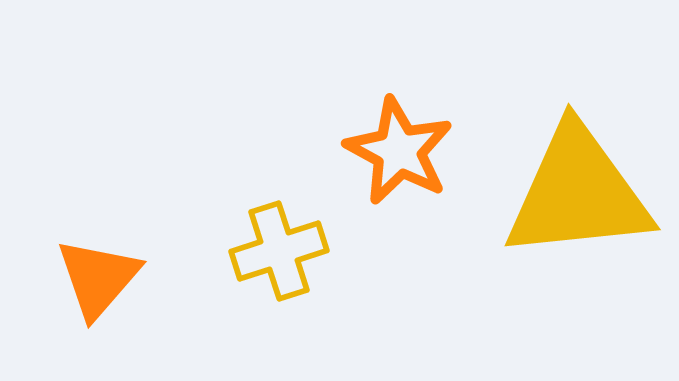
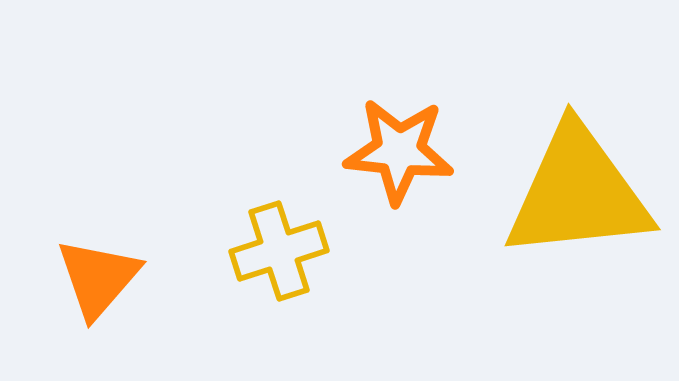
orange star: rotated 22 degrees counterclockwise
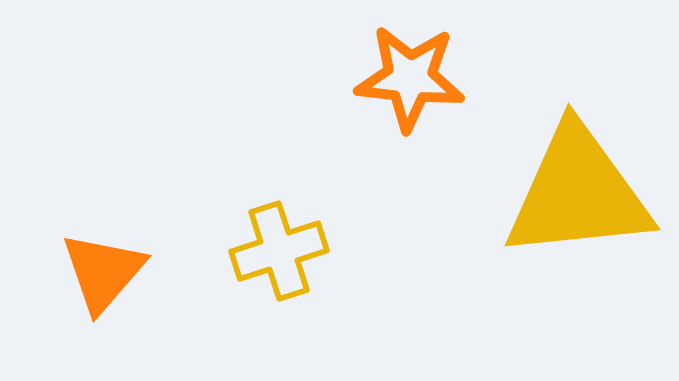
orange star: moved 11 px right, 73 px up
orange triangle: moved 5 px right, 6 px up
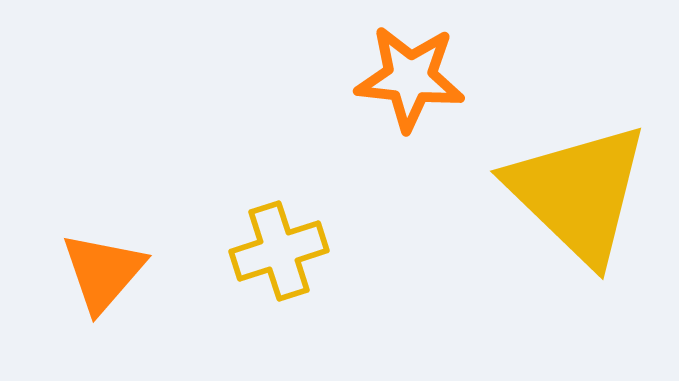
yellow triangle: rotated 50 degrees clockwise
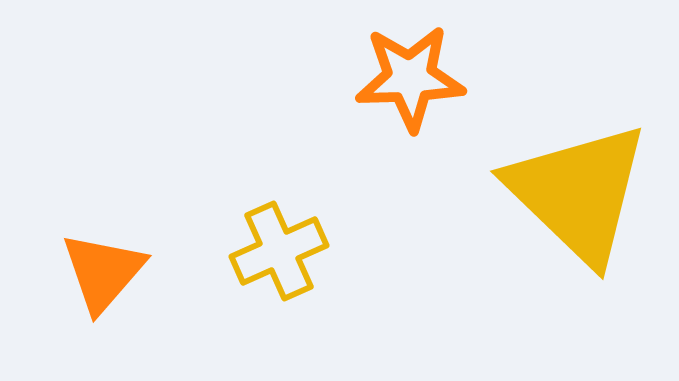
orange star: rotated 8 degrees counterclockwise
yellow cross: rotated 6 degrees counterclockwise
